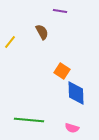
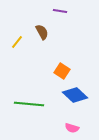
yellow line: moved 7 px right
blue diamond: moved 1 px left, 2 px down; rotated 45 degrees counterclockwise
green line: moved 16 px up
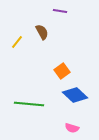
orange square: rotated 21 degrees clockwise
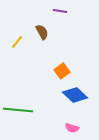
green line: moved 11 px left, 6 px down
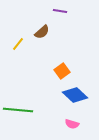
brown semicircle: rotated 77 degrees clockwise
yellow line: moved 1 px right, 2 px down
pink semicircle: moved 4 px up
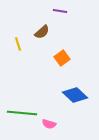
yellow line: rotated 56 degrees counterclockwise
orange square: moved 13 px up
green line: moved 4 px right, 3 px down
pink semicircle: moved 23 px left
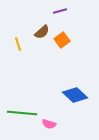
purple line: rotated 24 degrees counterclockwise
orange square: moved 18 px up
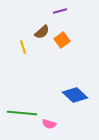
yellow line: moved 5 px right, 3 px down
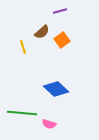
blue diamond: moved 19 px left, 6 px up
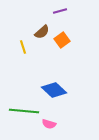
blue diamond: moved 2 px left, 1 px down
green line: moved 2 px right, 2 px up
